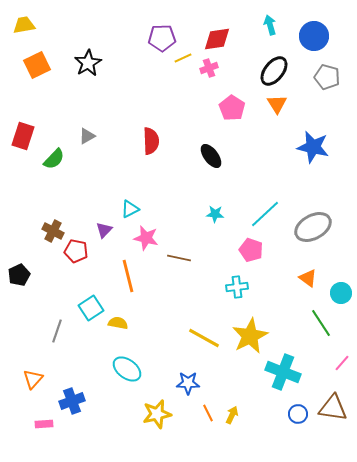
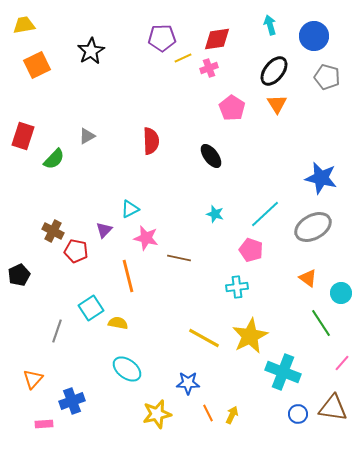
black star at (88, 63): moved 3 px right, 12 px up
blue star at (313, 147): moved 8 px right, 31 px down
cyan star at (215, 214): rotated 12 degrees clockwise
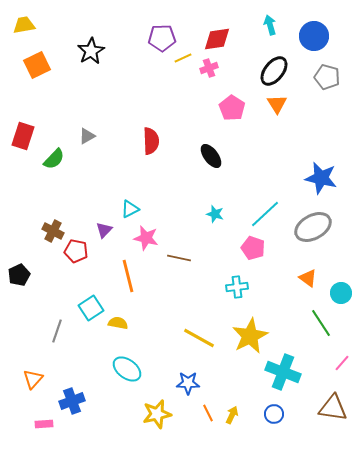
pink pentagon at (251, 250): moved 2 px right, 2 px up
yellow line at (204, 338): moved 5 px left
blue circle at (298, 414): moved 24 px left
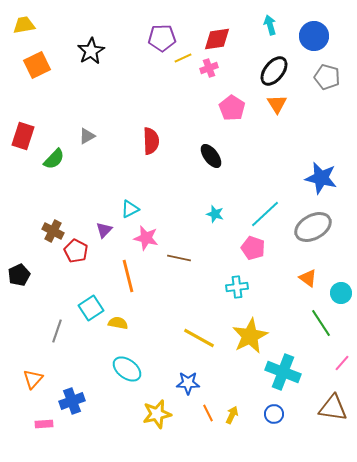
red pentagon at (76, 251): rotated 15 degrees clockwise
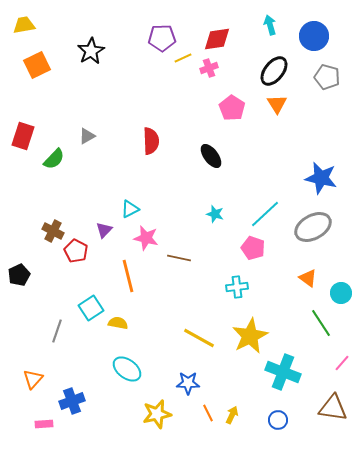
blue circle at (274, 414): moved 4 px right, 6 px down
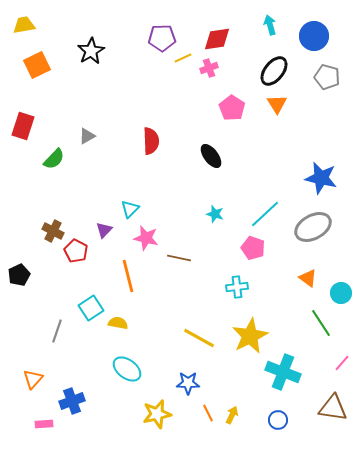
red rectangle at (23, 136): moved 10 px up
cyan triangle at (130, 209): rotated 18 degrees counterclockwise
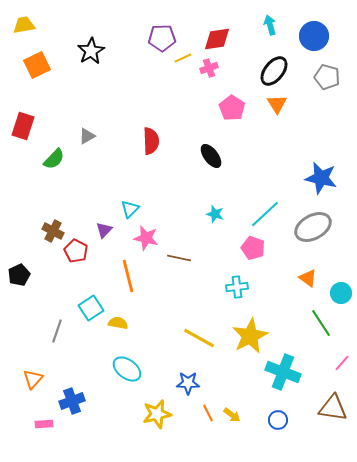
yellow arrow at (232, 415): rotated 102 degrees clockwise
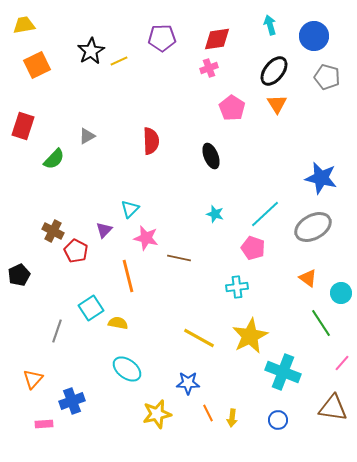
yellow line at (183, 58): moved 64 px left, 3 px down
black ellipse at (211, 156): rotated 15 degrees clockwise
yellow arrow at (232, 415): moved 3 px down; rotated 60 degrees clockwise
